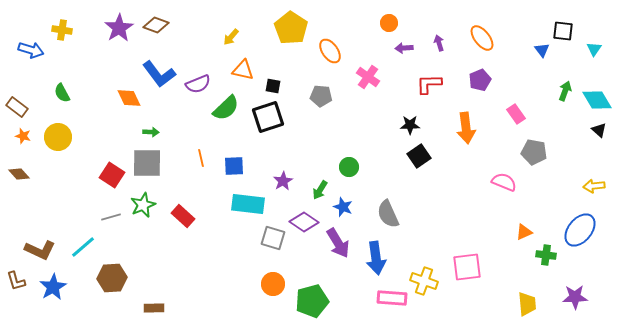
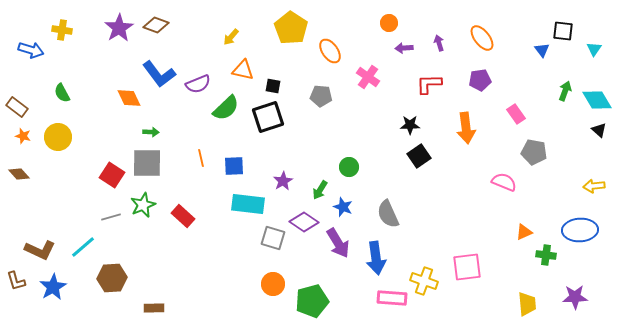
purple pentagon at (480, 80): rotated 15 degrees clockwise
blue ellipse at (580, 230): rotated 48 degrees clockwise
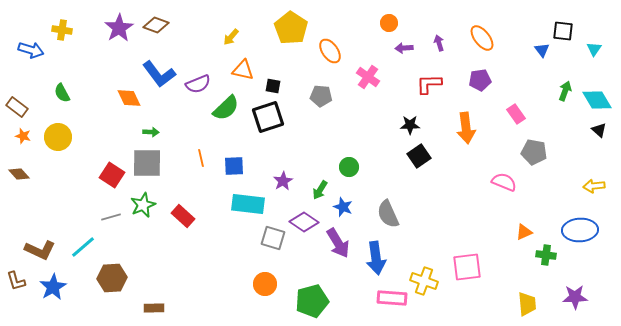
orange circle at (273, 284): moved 8 px left
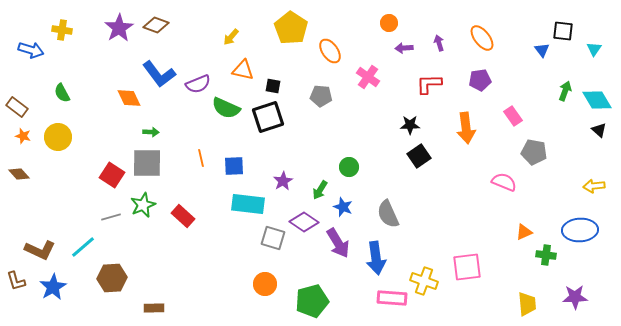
green semicircle at (226, 108): rotated 68 degrees clockwise
pink rectangle at (516, 114): moved 3 px left, 2 px down
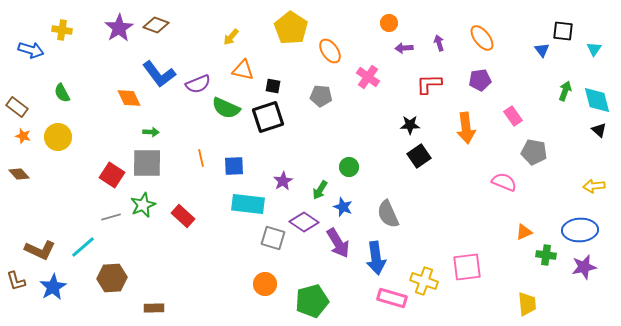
cyan diamond at (597, 100): rotated 16 degrees clockwise
purple star at (575, 297): moved 9 px right, 30 px up; rotated 10 degrees counterclockwise
pink rectangle at (392, 298): rotated 12 degrees clockwise
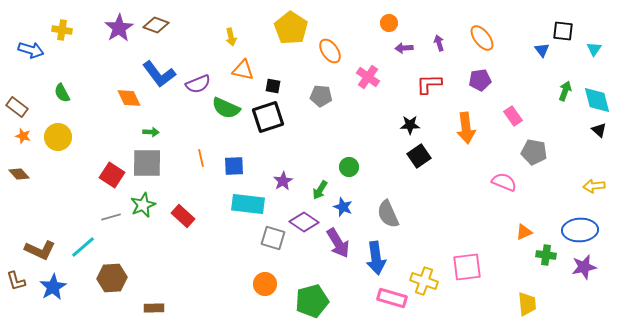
yellow arrow at (231, 37): rotated 54 degrees counterclockwise
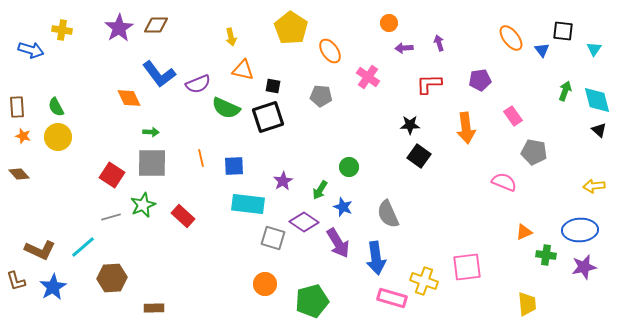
brown diamond at (156, 25): rotated 20 degrees counterclockwise
orange ellipse at (482, 38): moved 29 px right
green semicircle at (62, 93): moved 6 px left, 14 px down
brown rectangle at (17, 107): rotated 50 degrees clockwise
black square at (419, 156): rotated 20 degrees counterclockwise
gray square at (147, 163): moved 5 px right
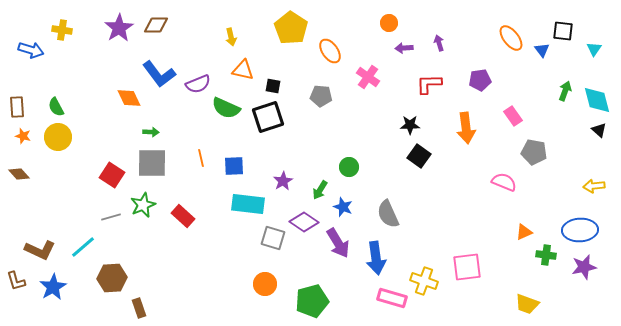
yellow trapezoid at (527, 304): rotated 115 degrees clockwise
brown rectangle at (154, 308): moved 15 px left; rotated 72 degrees clockwise
